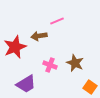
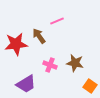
brown arrow: rotated 63 degrees clockwise
red star: moved 1 px right, 3 px up; rotated 15 degrees clockwise
brown star: rotated 12 degrees counterclockwise
orange square: moved 1 px up
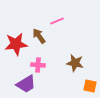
pink cross: moved 12 px left; rotated 16 degrees counterclockwise
orange square: rotated 24 degrees counterclockwise
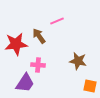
brown star: moved 3 px right, 2 px up
purple trapezoid: moved 1 px left, 1 px up; rotated 25 degrees counterclockwise
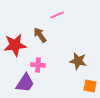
pink line: moved 6 px up
brown arrow: moved 1 px right, 1 px up
red star: moved 1 px left, 1 px down
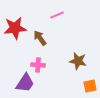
brown arrow: moved 3 px down
red star: moved 17 px up
orange square: rotated 24 degrees counterclockwise
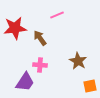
brown star: rotated 18 degrees clockwise
pink cross: moved 2 px right
purple trapezoid: moved 1 px up
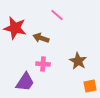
pink line: rotated 64 degrees clockwise
red star: rotated 20 degrees clockwise
brown arrow: moved 1 px right; rotated 35 degrees counterclockwise
pink cross: moved 3 px right, 1 px up
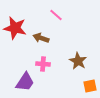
pink line: moved 1 px left
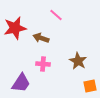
red star: rotated 25 degrees counterclockwise
purple trapezoid: moved 4 px left, 1 px down
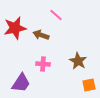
brown arrow: moved 3 px up
orange square: moved 1 px left, 1 px up
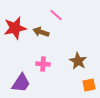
brown arrow: moved 3 px up
